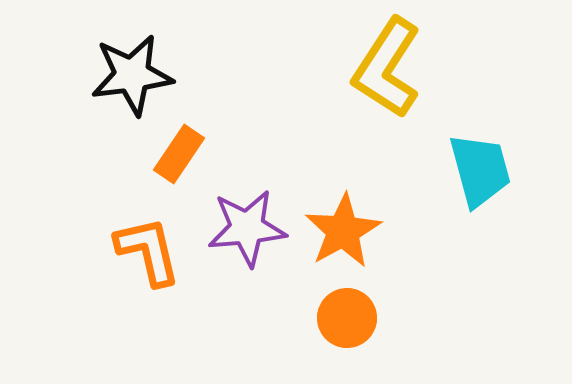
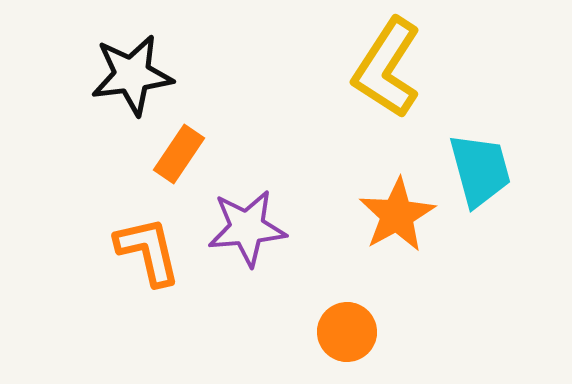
orange star: moved 54 px right, 16 px up
orange circle: moved 14 px down
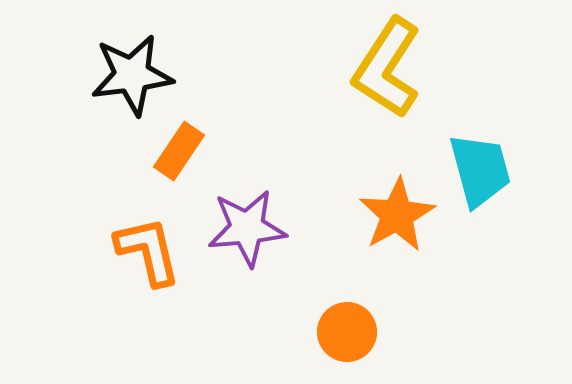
orange rectangle: moved 3 px up
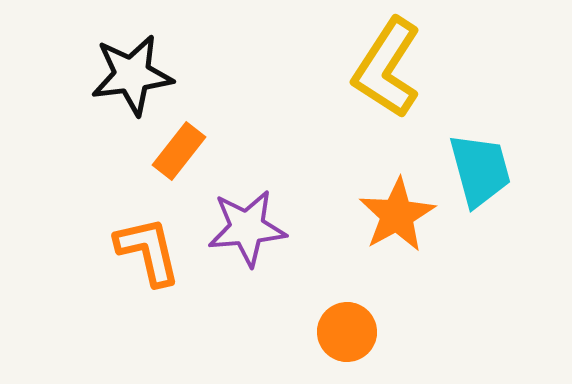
orange rectangle: rotated 4 degrees clockwise
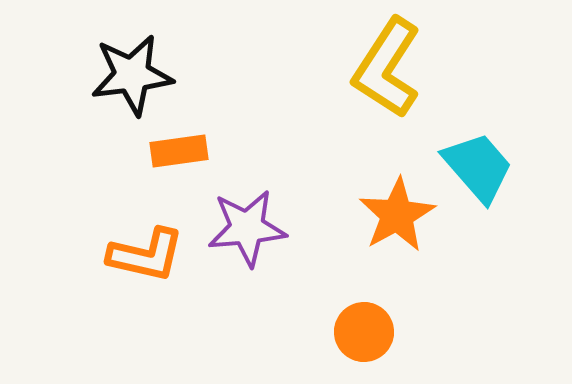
orange rectangle: rotated 44 degrees clockwise
cyan trapezoid: moved 2 px left, 3 px up; rotated 26 degrees counterclockwise
orange L-shape: moved 2 px left, 4 px down; rotated 116 degrees clockwise
orange circle: moved 17 px right
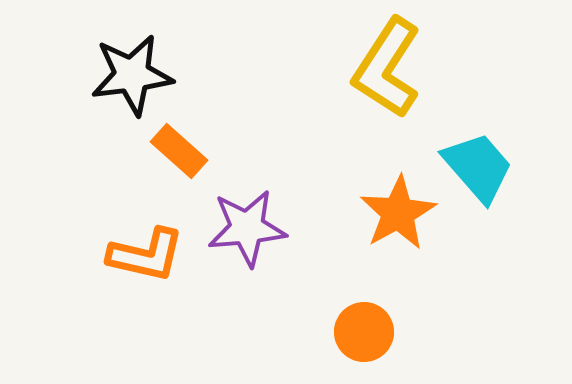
orange rectangle: rotated 50 degrees clockwise
orange star: moved 1 px right, 2 px up
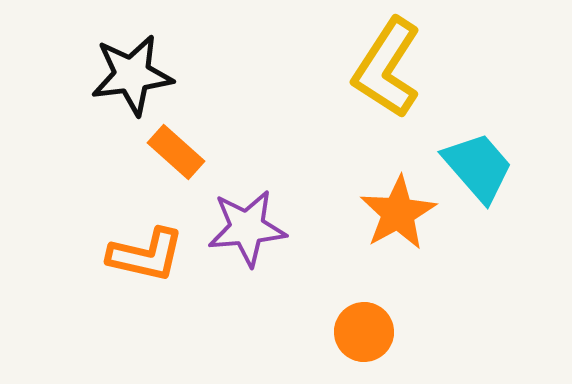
orange rectangle: moved 3 px left, 1 px down
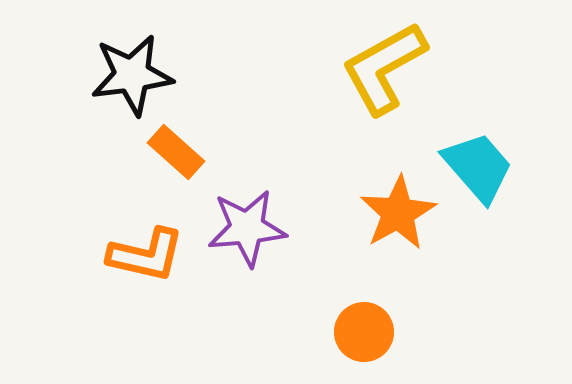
yellow L-shape: moved 3 px left; rotated 28 degrees clockwise
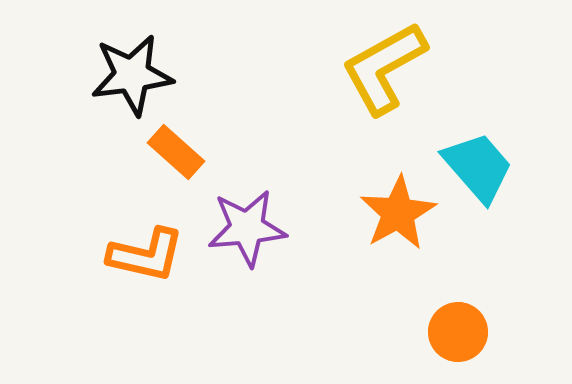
orange circle: moved 94 px right
